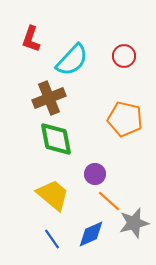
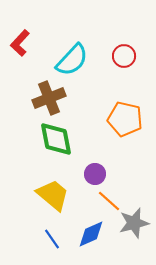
red L-shape: moved 11 px left, 4 px down; rotated 24 degrees clockwise
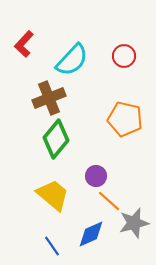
red L-shape: moved 4 px right, 1 px down
green diamond: rotated 51 degrees clockwise
purple circle: moved 1 px right, 2 px down
blue line: moved 7 px down
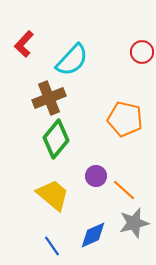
red circle: moved 18 px right, 4 px up
orange line: moved 15 px right, 11 px up
blue diamond: moved 2 px right, 1 px down
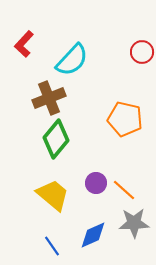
purple circle: moved 7 px down
gray star: rotated 12 degrees clockwise
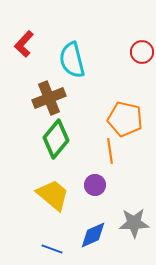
cyan semicircle: rotated 123 degrees clockwise
purple circle: moved 1 px left, 2 px down
orange line: moved 14 px left, 39 px up; rotated 40 degrees clockwise
blue line: moved 3 px down; rotated 35 degrees counterclockwise
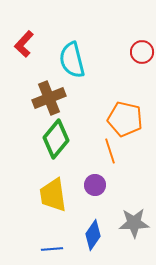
orange line: rotated 10 degrees counterclockwise
yellow trapezoid: rotated 138 degrees counterclockwise
blue diamond: rotated 32 degrees counterclockwise
blue line: rotated 25 degrees counterclockwise
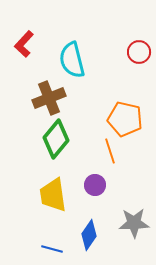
red circle: moved 3 px left
blue diamond: moved 4 px left
blue line: rotated 20 degrees clockwise
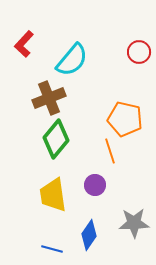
cyan semicircle: rotated 126 degrees counterclockwise
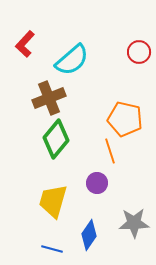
red L-shape: moved 1 px right
cyan semicircle: rotated 9 degrees clockwise
purple circle: moved 2 px right, 2 px up
yellow trapezoid: moved 6 px down; rotated 24 degrees clockwise
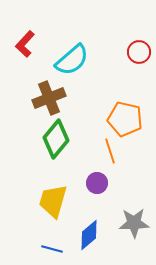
blue diamond: rotated 16 degrees clockwise
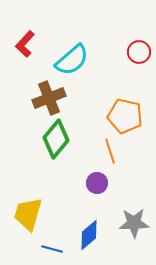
orange pentagon: moved 3 px up
yellow trapezoid: moved 25 px left, 13 px down
